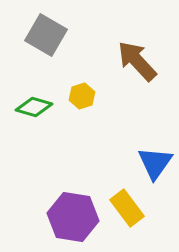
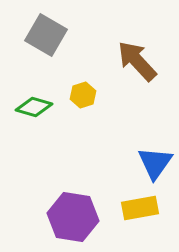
yellow hexagon: moved 1 px right, 1 px up
yellow rectangle: moved 13 px right; rotated 63 degrees counterclockwise
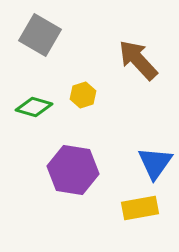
gray square: moved 6 px left
brown arrow: moved 1 px right, 1 px up
purple hexagon: moved 47 px up
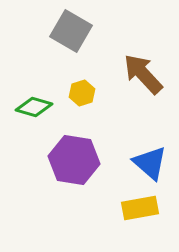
gray square: moved 31 px right, 4 px up
brown arrow: moved 5 px right, 14 px down
yellow hexagon: moved 1 px left, 2 px up
blue triangle: moved 5 px left; rotated 24 degrees counterclockwise
purple hexagon: moved 1 px right, 10 px up
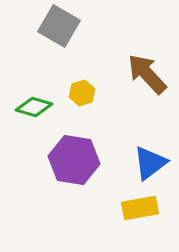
gray square: moved 12 px left, 5 px up
brown arrow: moved 4 px right
blue triangle: rotated 42 degrees clockwise
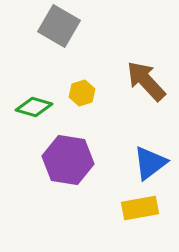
brown arrow: moved 1 px left, 7 px down
purple hexagon: moved 6 px left
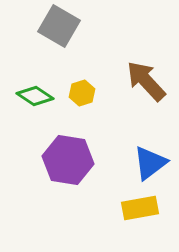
green diamond: moved 1 px right, 11 px up; rotated 18 degrees clockwise
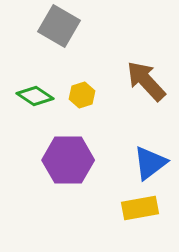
yellow hexagon: moved 2 px down
purple hexagon: rotated 9 degrees counterclockwise
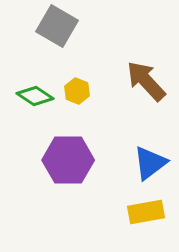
gray square: moved 2 px left
yellow hexagon: moved 5 px left, 4 px up; rotated 20 degrees counterclockwise
yellow rectangle: moved 6 px right, 4 px down
